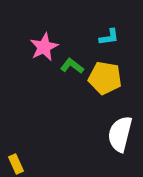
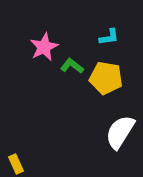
yellow pentagon: moved 1 px right
white semicircle: moved 2 px up; rotated 18 degrees clockwise
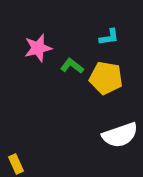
pink star: moved 6 px left, 1 px down; rotated 12 degrees clockwise
white semicircle: moved 3 px down; rotated 141 degrees counterclockwise
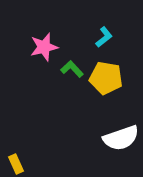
cyan L-shape: moved 5 px left; rotated 30 degrees counterclockwise
pink star: moved 6 px right, 1 px up
green L-shape: moved 3 px down; rotated 10 degrees clockwise
white semicircle: moved 1 px right, 3 px down
